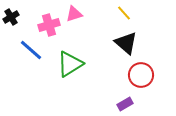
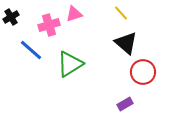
yellow line: moved 3 px left
red circle: moved 2 px right, 3 px up
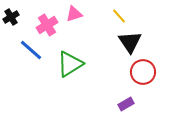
yellow line: moved 2 px left, 3 px down
pink cross: moved 2 px left; rotated 15 degrees counterclockwise
black triangle: moved 4 px right, 1 px up; rotated 15 degrees clockwise
purple rectangle: moved 1 px right
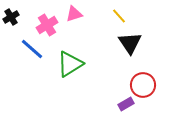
black triangle: moved 1 px down
blue line: moved 1 px right, 1 px up
red circle: moved 13 px down
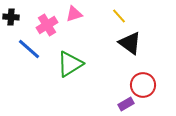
black cross: rotated 35 degrees clockwise
black triangle: rotated 20 degrees counterclockwise
blue line: moved 3 px left
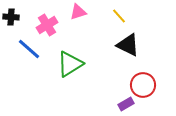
pink triangle: moved 4 px right, 2 px up
black triangle: moved 2 px left, 2 px down; rotated 10 degrees counterclockwise
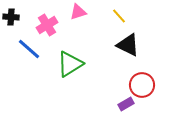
red circle: moved 1 px left
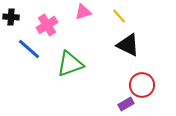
pink triangle: moved 5 px right
green triangle: rotated 12 degrees clockwise
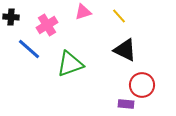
black triangle: moved 3 px left, 5 px down
purple rectangle: rotated 35 degrees clockwise
